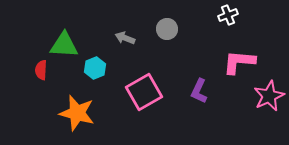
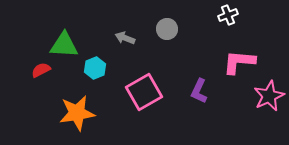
red semicircle: rotated 60 degrees clockwise
orange star: rotated 24 degrees counterclockwise
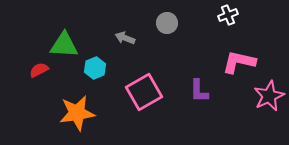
gray circle: moved 6 px up
pink L-shape: rotated 8 degrees clockwise
red semicircle: moved 2 px left
purple L-shape: rotated 25 degrees counterclockwise
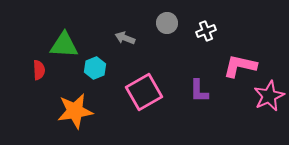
white cross: moved 22 px left, 16 px down
pink L-shape: moved 1 px right, 4 px down
red semicircle: rotated 114 degrees clockwise
orange star: moved 2 px left, 2 px up
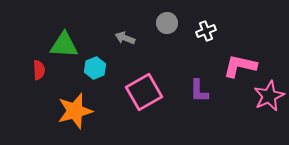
orange star: rotated 6 degrees counterclockwise
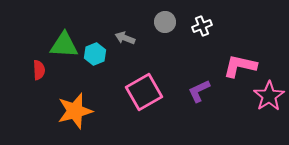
gray circle: moved 2 px left, 1 px up
white cross: moved 4 px left, 5 px up
cyan hexagon: moved 14 px up
purple L-shape: rotated 65 degrees clockwise
pink star: rotated 8 degrees counterclockwise
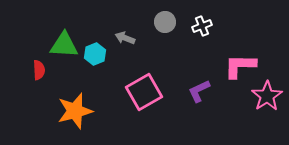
pink L-shape: rotated 12 degrees counterclockwise
pink star: moved 2 px left
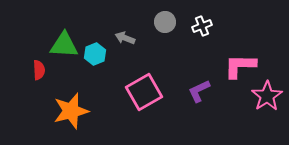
orange star: moved 4 px left
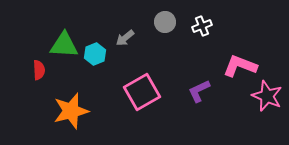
gray arrow: rotated 60 degrees counterclockwise
pink L-shape: rotated 20 degrees clockwise
pink square: moved 2 px left
pink star: rotated 16 degrees counterclockwise
